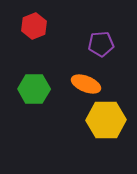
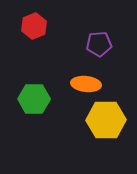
purple pentagon: moved 2 px left
orange ellipse: rotated 16 degrees counterclockwise
green hexagon: moved 10 px down
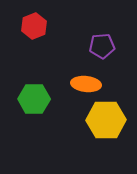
purple pentagon: moved 3 px right, 2 px down
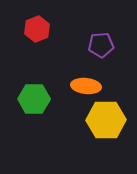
red hexagon: moved 3 px right, 3 px down
purple pentagon: moved 1 px left, 1 px up
orange ellipse: moved 2 px down
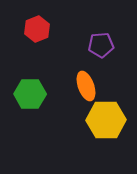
orange ellipse: rotated 64 degrees clockwise
green hexagon: moved 4 px left, 5 px up
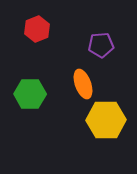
orange ellipse: moved 3 px left, 2 px up
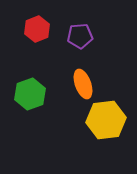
purple pentagon: moved 21 px left, 9 px up
green hexagon: rotated 20 degrees counterclockwise
yellow hexagon: rotated 6 degrees counterclockwise
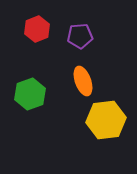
orange ellipse: moved 3 px up
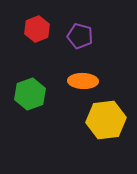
purple pentagon: rotated 20 degrees clockwise
orange ellipse: rotated 68 degrees counterclockwise
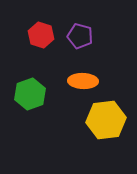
red hexagon: moved 4 px right, 6 px down; rotated 20 degrees counterclockwise
